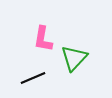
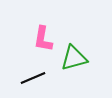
green triangle: rotated 32 degrees clockwise
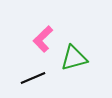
pink L-shape: rotated 36 degrees clockwise
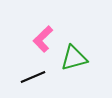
black line: moved 1 px up
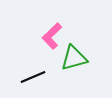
pink L-shape: moved 9 px right, 3 px up
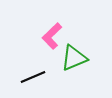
green triangle: rotated 8 degrees counterclockwise
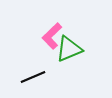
green triangle: moved 5 px left, 9 px up
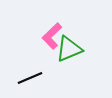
black line: moved 3 px left, 1 px down
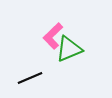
pink L-shape: moved 1 px right
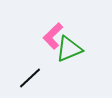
black line: rotated 20 degrees counterclockwise
